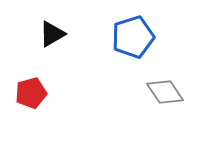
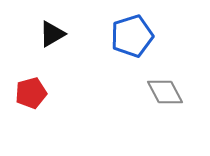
blue pentagon: moved 1 px left, 1 px up
gray diamond: rotated 6 degrees clockwise
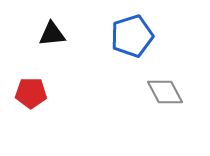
black triangle: rotated 24 degrees clockwise
red pentagon: rotated 16 degrees clockwise
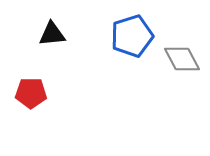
gray diamond: moved 17 px right, 33 px up
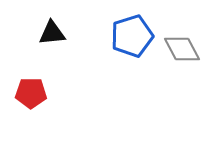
black triangle: moved 1 px up
gray diamond: moved 10 px up
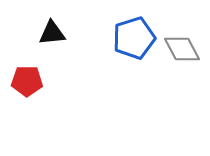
blue pentagon: moved 2 px right, 2 px down
red pentagon: moved 4 px left, 12 px up
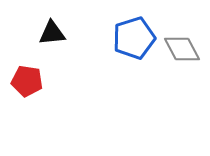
red pentagon: rotated 8 degrees clockwise
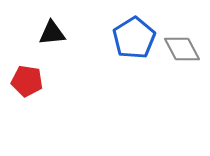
blue pentagon: rotated 15 degrees counterclockwise
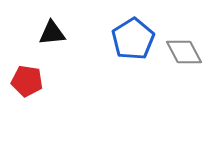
blue pentagon: moved 1 px left, 1 px down
gray diamond: moved 2 px right, 3 px down
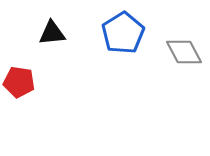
blue pentagon: moved 10 px left, 6 px up
red pentagon: moved 8 px left, 1 px down
